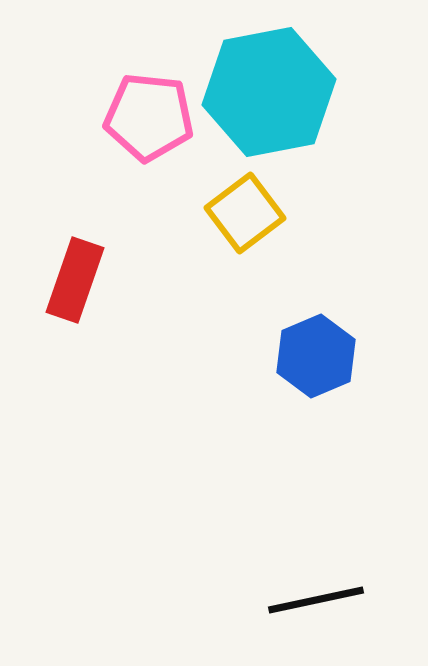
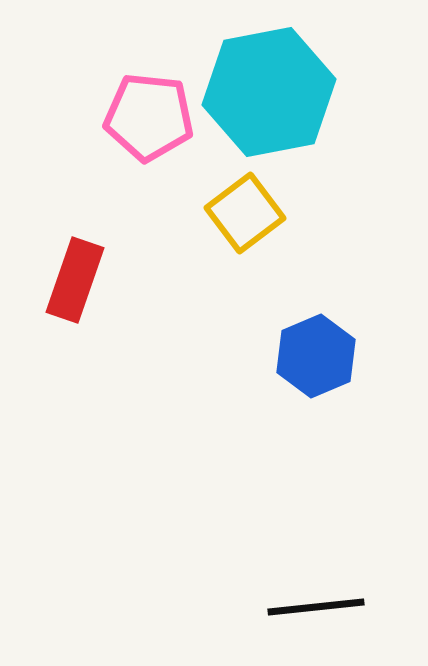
black line: moved 7 px down; rotated 6 degrees clockwise
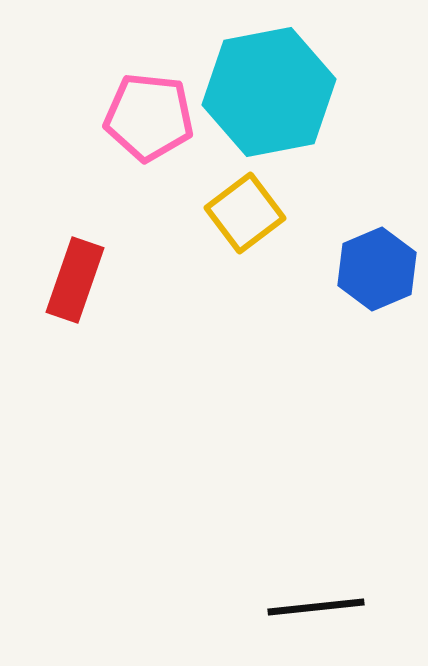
blue hexagon: moved 61 px right, 87 px up
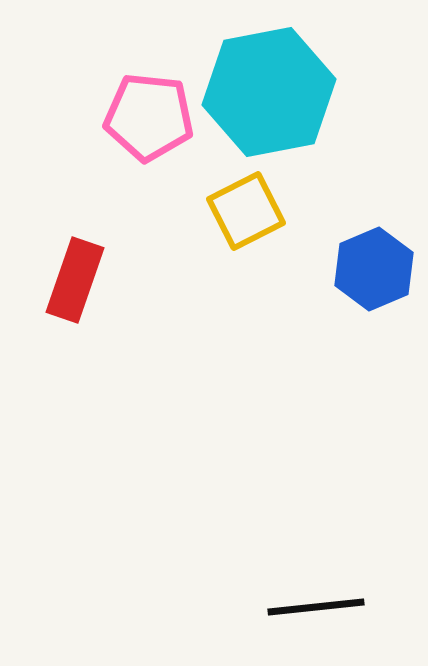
yellow square: moved 1 px right, 2 px up; rotated 10 degrees clockwise
blue hexagon: moved 3 px left
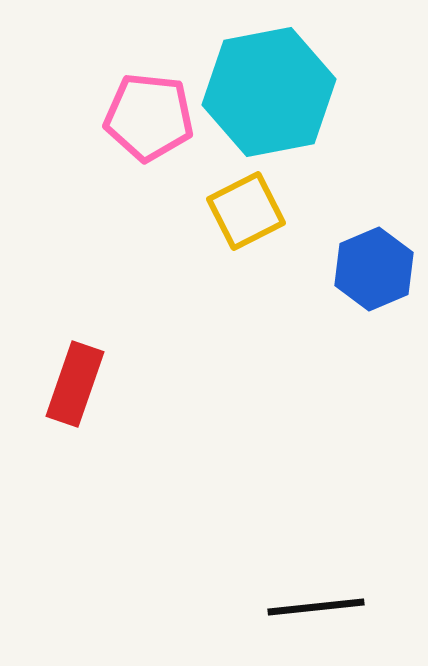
red rectangle: moved 104 px down
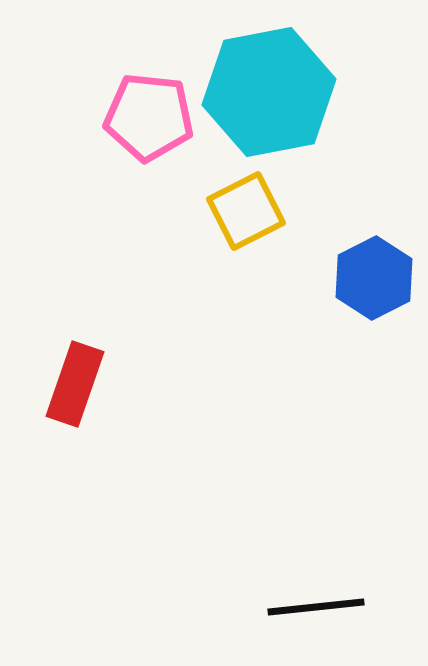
blue hexagon: moved 9 px down; rotated 4 degrees counterclockwise
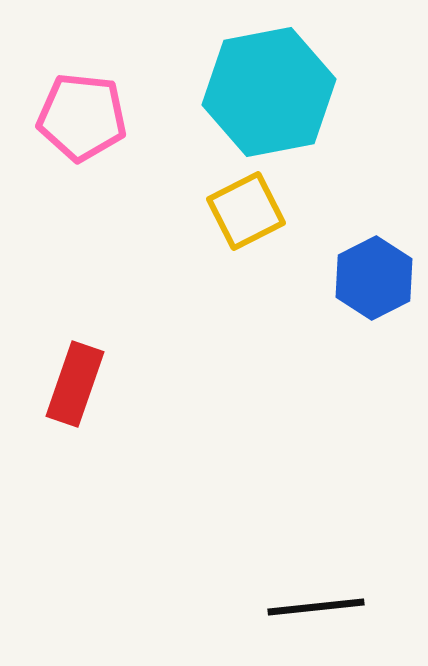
pink pentagon: moved 67 px left
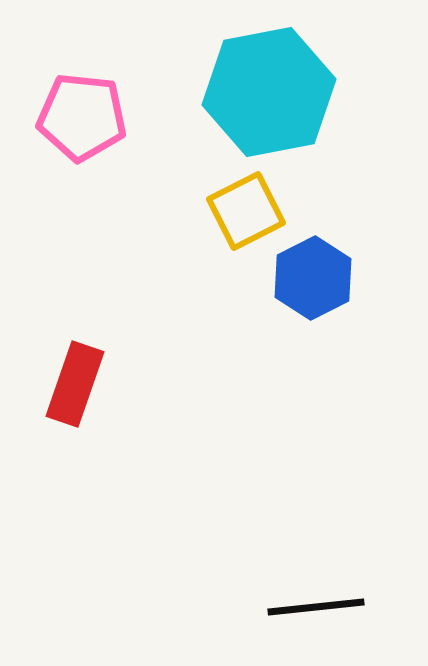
blue hexagon: moved 61 px left
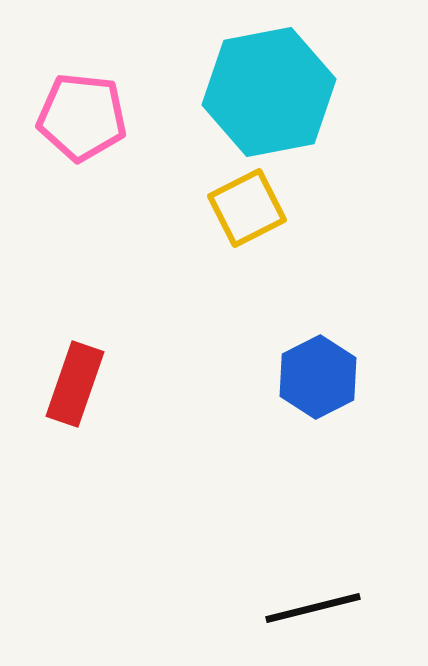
yellow square: moved 1 px right, 3 px up
blue hexagon: moved 5 px right, 99 px down
black line: moved 3 px left, 1 px down; rotated 8 degrees counterclockwise
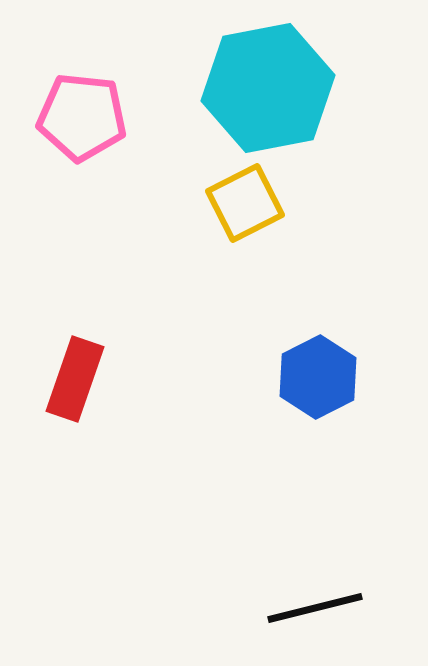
cyan hexagon: moved 1 px left, 4 px up
yellow square: moved 2 px left, 5 px up
red rectangle: moved 5 px up
black line: moved 2 px right
